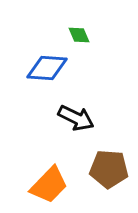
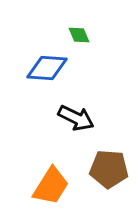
orange trapezoid: moved 2 px right, 1 px down; rotated 12 degrees counterclockwise
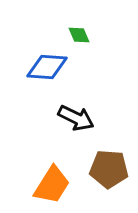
blue diamond: moved 1 px up
orange trapezoid: moved 1 px right, 1 px up
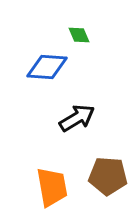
black arrow: moved 1 px right; rotated 57 degrees counterclockwise
brown pentagon: moved 1 px left, 7 px down
orange trapezoid: moved 2 px down; rotated 42 degrees counterclockwise
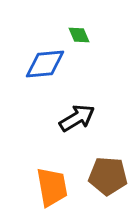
blue diamond: moved 2 px left, 3 px up; rotated 9 degrees counterclockwise
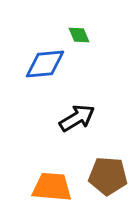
orange trapezoid: rotated 75 degrees counterclockwise
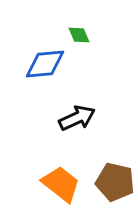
black arrow: rotated 6 degrees clockwise
brown pentagon: moved 7 px right, 6 px down; rotated 9 degrees clockwise
orange trapezoid: moved 9 px right, 3 px up; rotated 33 degrees clockwise
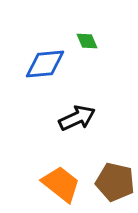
green diamond: moved 8 px right, 6 px down
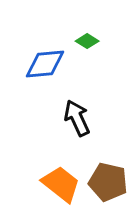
green diamond: rotated 35 degrees counterclockwise
black arrow: rotated 90 degrees counterclockwise
brown pentagon: moved 7 px left
